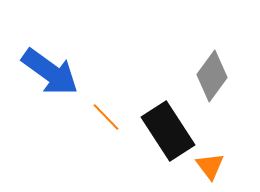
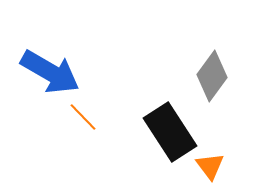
blue arrow: rotated 6 degrees counterclockwise
orange line: moved 23 px left
black rectangle: moved 2 px right, 1 px down
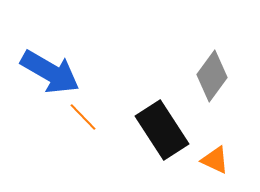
black rectangle: moved 8 px left, 2 px up
orange triangle: moved 5 px right, 6 px up; rotated 28 degrees counterclockwise
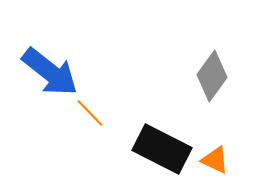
blue arrow: rotated 8 degrees clockwise
orange line: moved 7 px right, 4 px up
black rectangle: moved 19 px down; rotated 30 degrees counterclockwise
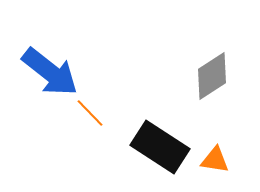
gray diamond: rotated 21 degrees clockwise
black rectangle: moved 2 px left, 2 px up; rotated 6 degrees clockwise
orange triangle: rotated 16 degrees counterclockwise
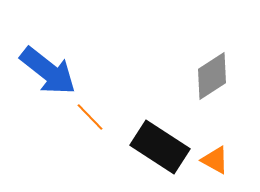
blue arrow: moved 2 px left, 1 px up
orange line: moved 4 px down
orange triangle: rotated 20 degrees clockwise
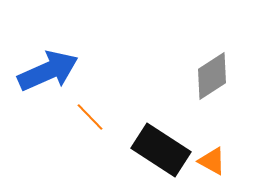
blue arrow: rotated 62 degrees counterclockwise
black rectangle: moved 1 px right, 3 px down
orange triangle: moved 3 px left, 1 px down
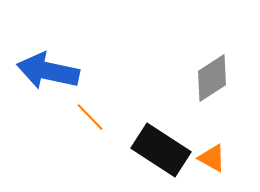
blue arrow: rotated 144 degrees counterclockwise
gray diamond: moved 2 px down
orange triangle: moved 3 px up
